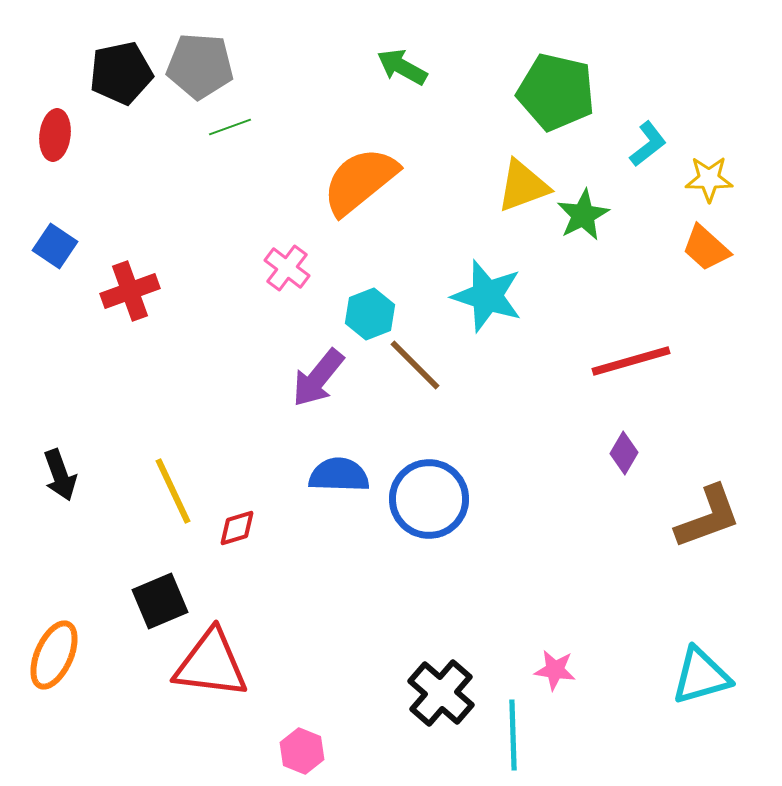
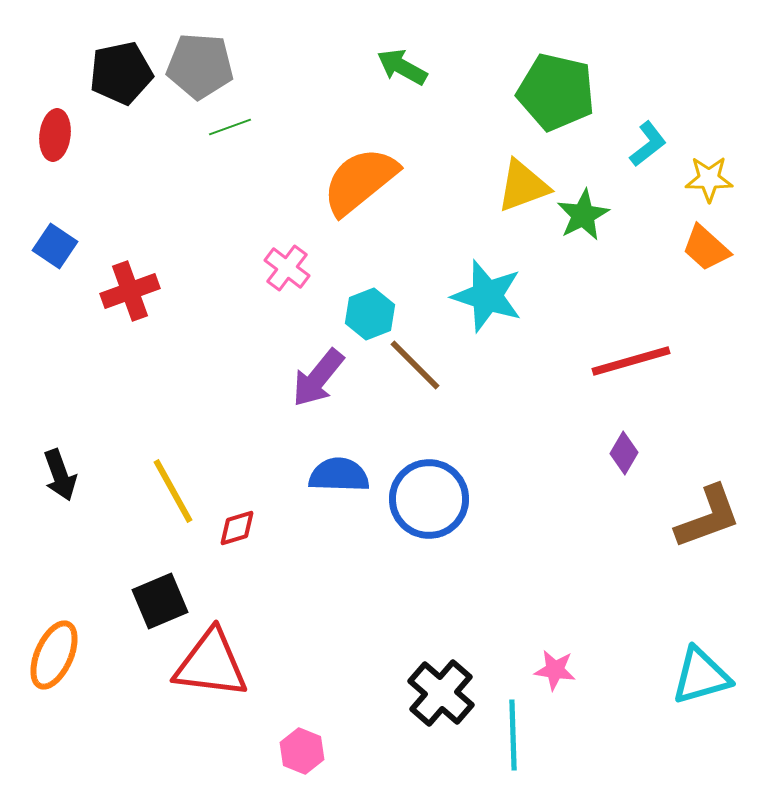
yellow line: rotated 4 degrees counterclockwise
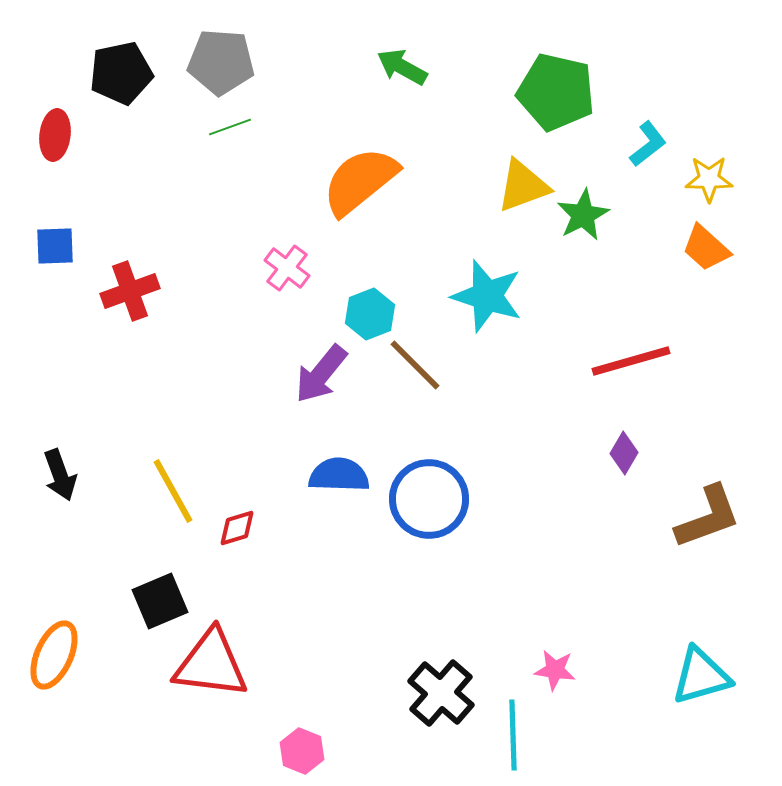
gray pentagon: moved 21 px right, 4 px up
blue square: rotated 36 degrees counterclockwise
purple arrow: moved 3 px right, 4 px up
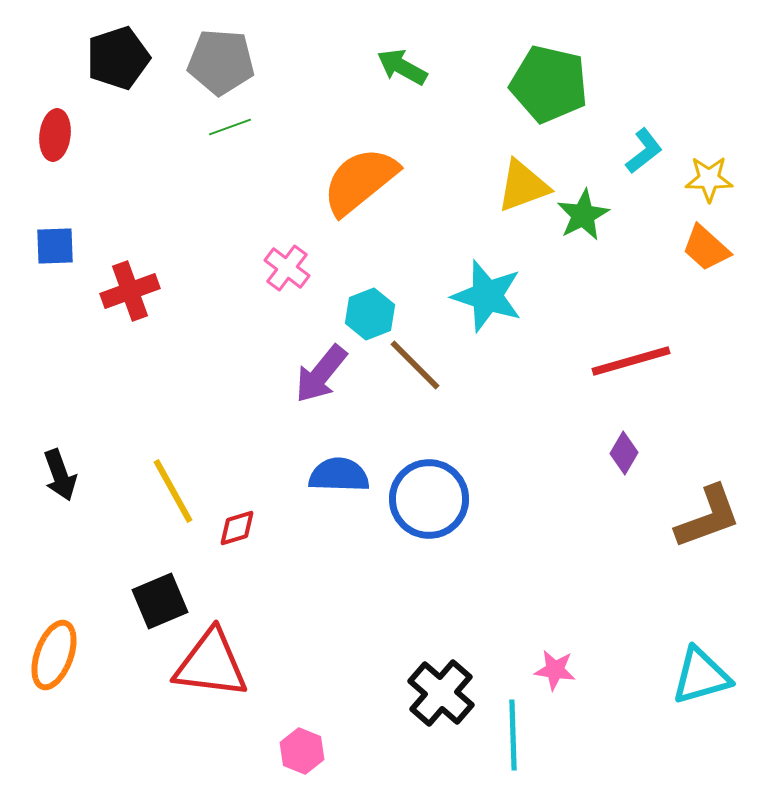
black pentagon: moved 3 px left, 15 px up; rotated 6 degrees counterclockwise
green pentagon: moved 7 px left, 8 px up
cyan L-shape: moved 4 px left, 7 px down
orange ellipse: rotated 4 degrees counterclockwise
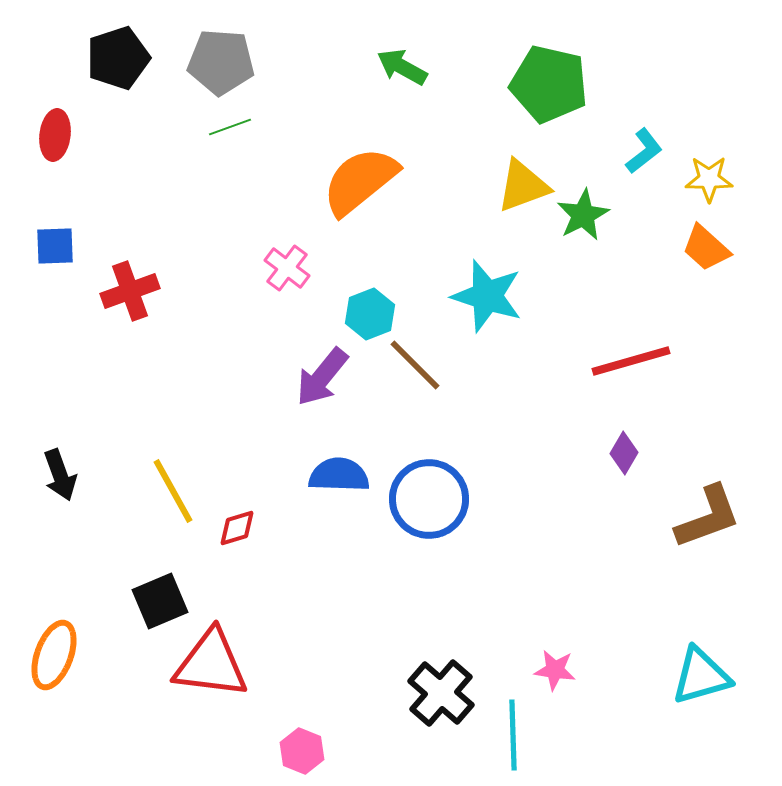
purple arrow: moved 1 px right, 3 px down
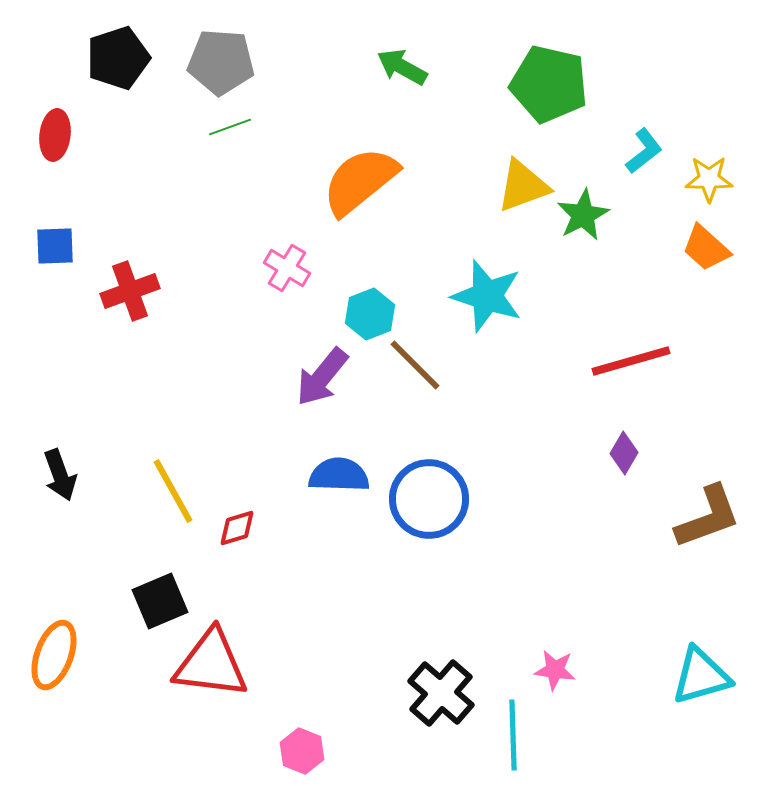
pink cross: rotated 6 degrees counterclockwise
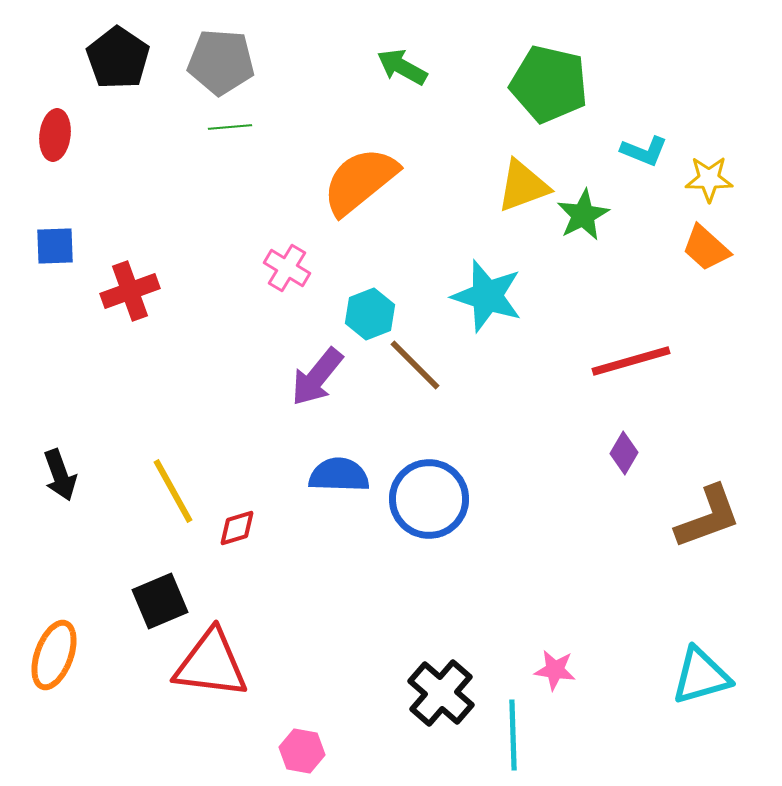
black pentagon: rotated 20 degrees counterclockwise
green line: rotated 15 degrees clockwise
cyan L-shape: rotated 60 degrees clockwise
purple arrow: moved 5 px left
pink hexagon: rotated 12 degrees counterclockwise
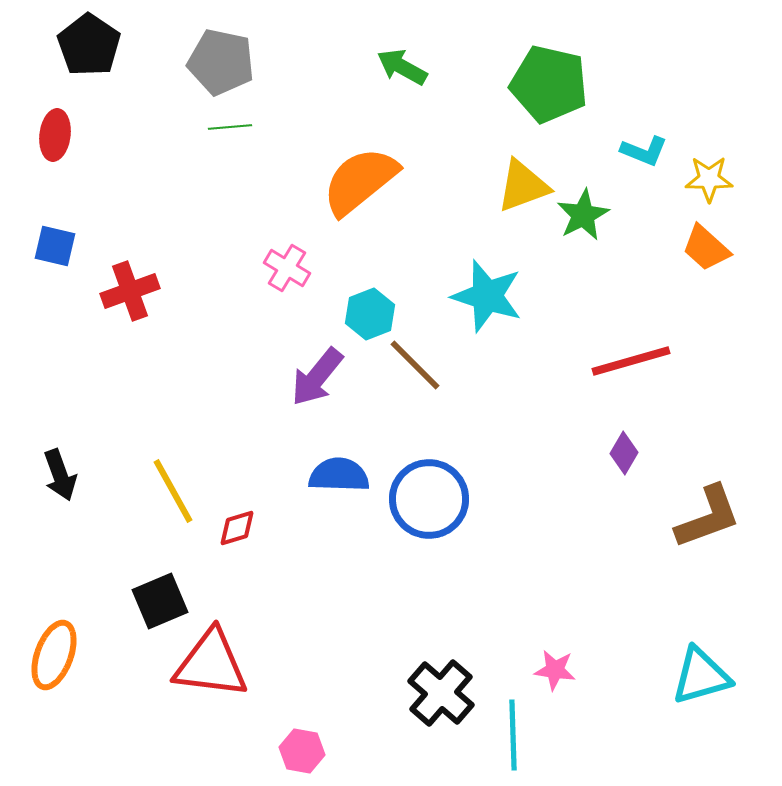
black pentagon: moved 29 px left, 13 px up
gray pentagon: rotated 8 degrees clockwise
blue square: rotated 15 degrees clockwise
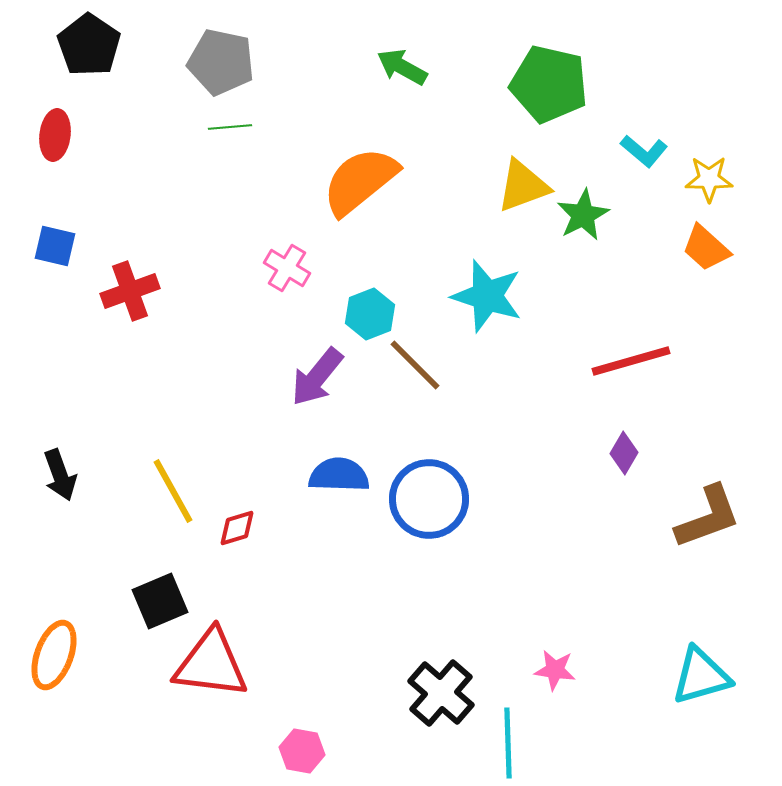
cyan L-shape: rotated 18 degrees clockwise
cyan line: moved 5 px left, 8 px down
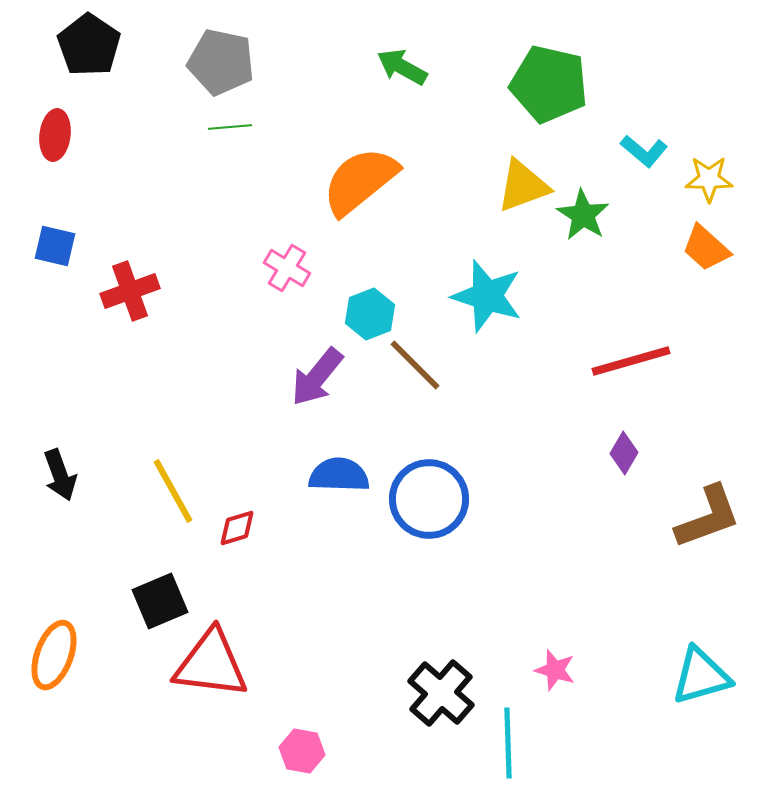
green star: rotated 12 degrees counterclockwise
pink star: rotated 9 degrees clockwise
